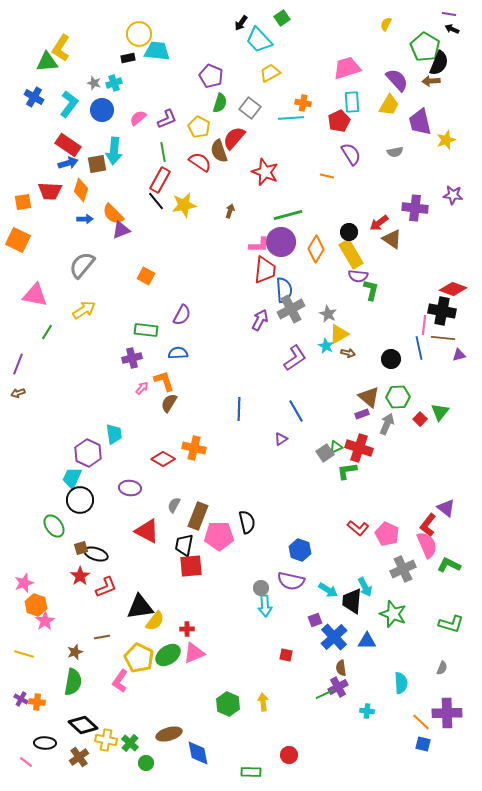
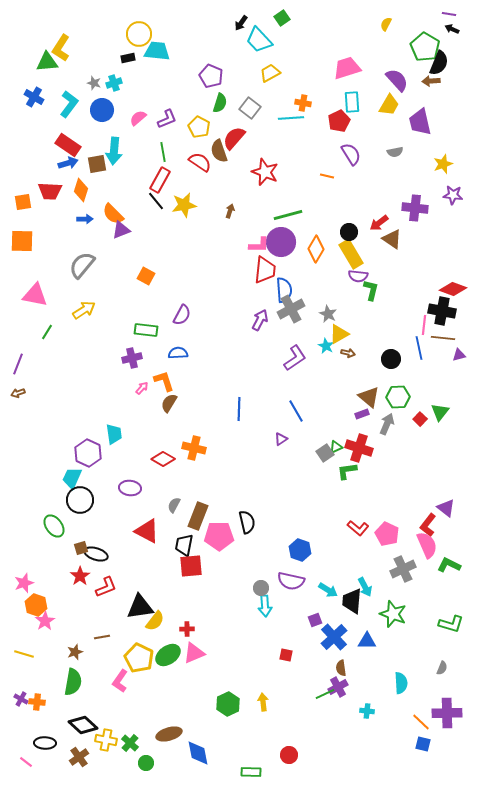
yellow star at (446, 140): moved 3 px left, 24 px down
orange square at (18, 240): moved 4 px right, 1 px down; rotated 25 degrees counterclockwise
green hexagon at (228, 704): rotated 10 degrees clockwise
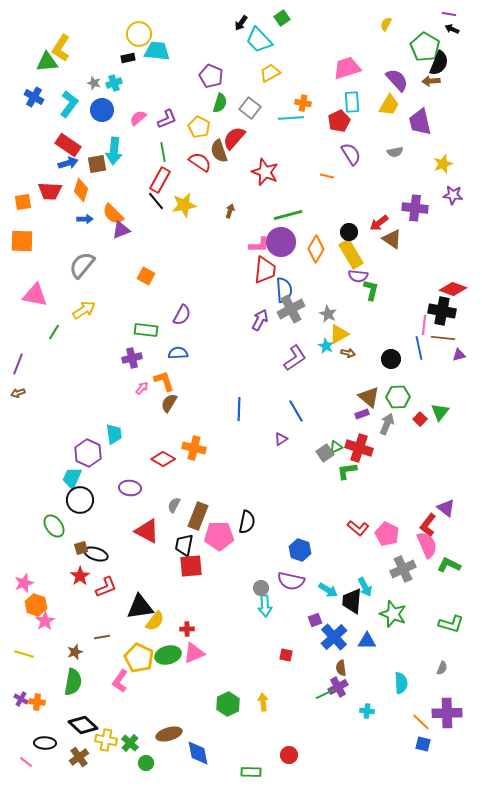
green line at (47, 332): moved 7 px right
black semicircle at (247, 522): rotated 25 degrees clockwise
green ellipse at (168, 655): rotated 20 degrees clockwise
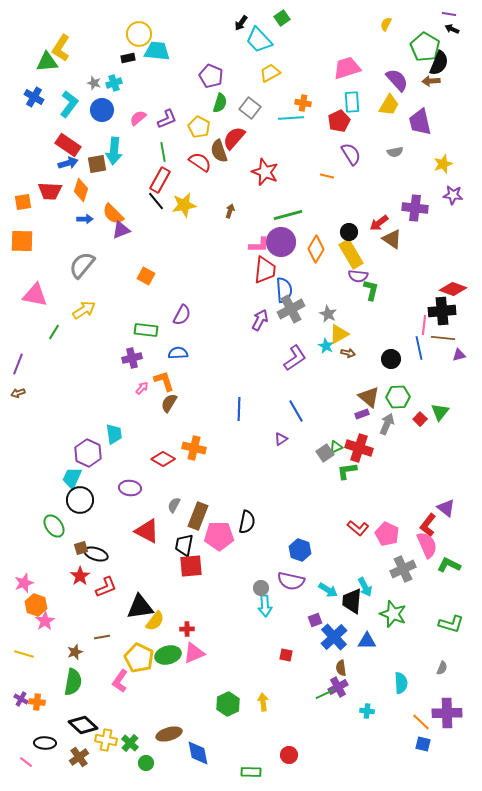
black cross at (442, 311): rotated 16 degrees counterclockwise
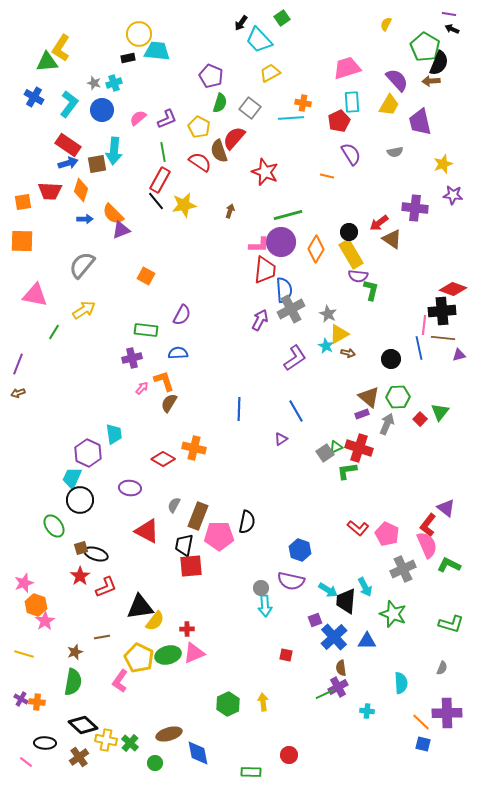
black trapezoid at (352, 601): moved 6 px left
green circle at (146, 763): moved 9 px right
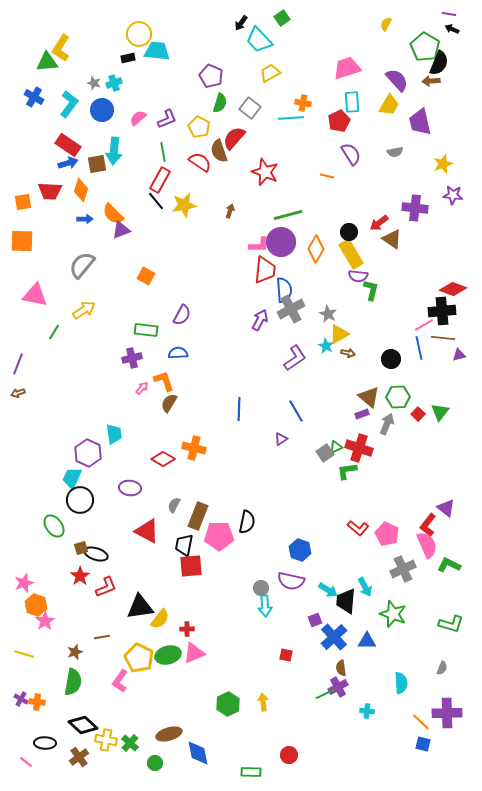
pink line at (424, 325): rotated 54 degrees clockwise
red square at (420, 419): moved 2 px left, 5 px up
yellow semicircle at (155, 621): moved 5 px right, 2 px up
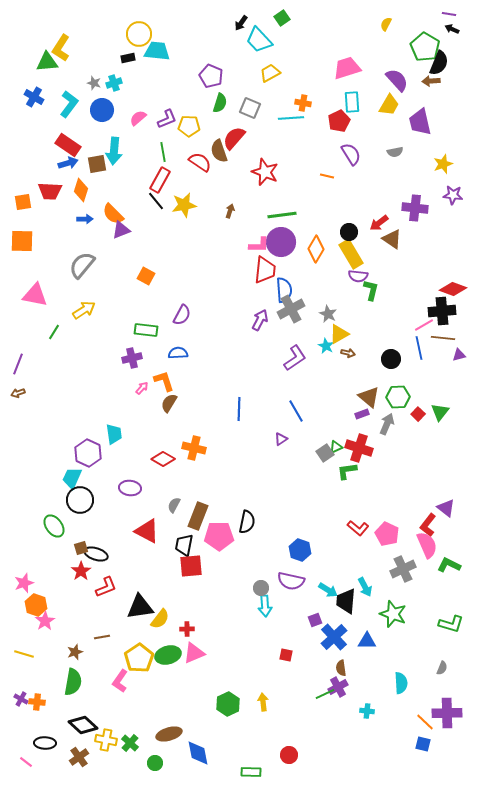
gray square at (250, 108): rotated 15 degrees counterclockwise
yellow pentagon at (199, 127): moved 10 px left, 1 px up; rotated 25 degrees counterclockwise
green line at (288, 215): moved 6 px left; rotated 8 degrees clockwise
red star at (80, 576): moved 1 px right, 5 px up
yellow pentagon at (139, 658): rotated 12 degrees clockwise
orange line at (421, 722): moved 4 px right
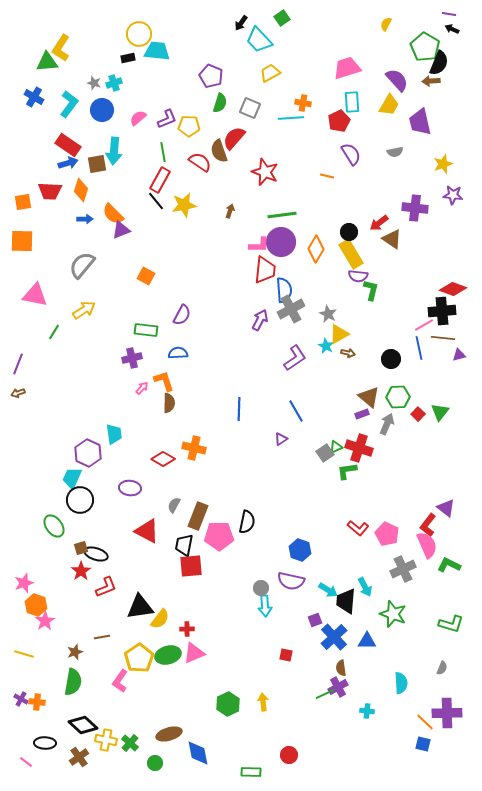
brown semicircle at (169, 403): rotated 150 degrees clockwise
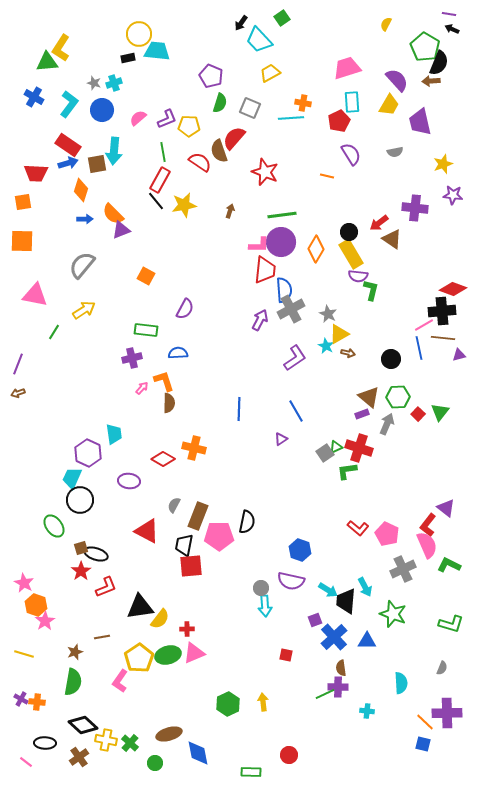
red trapezoid at (50, 191): moved 14 px left, 18 px up
purple semicircle at (182, 315): moved 3 px right, 6 px up
purple ellipse at (130, 488): moved 1 px left, 7 px up
pink star at (24, 583): rotated 24 degrees counterclockwise
purple cross at (338, 687): rotated 30 degrees clockwise
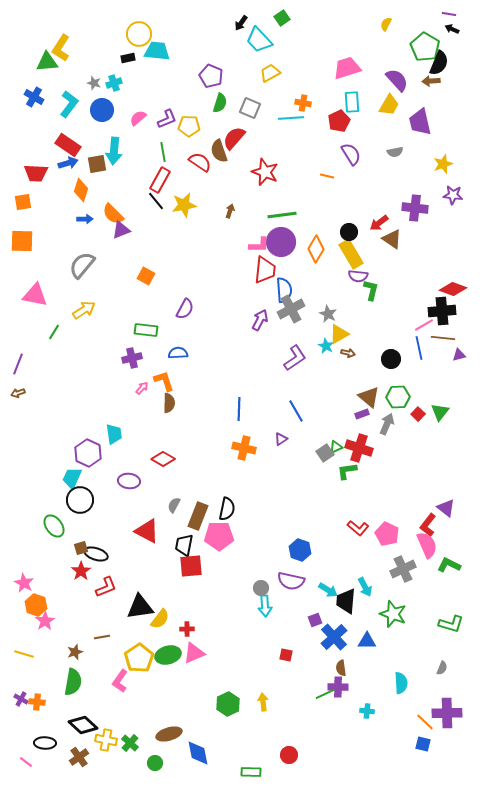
orange cross at (194, 448): moved 50 px right
black semicircle at (247, 522): moved 20 px left, 13 px up
